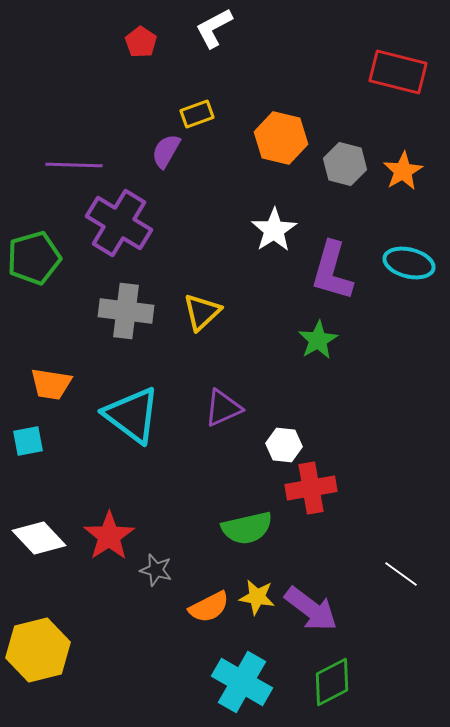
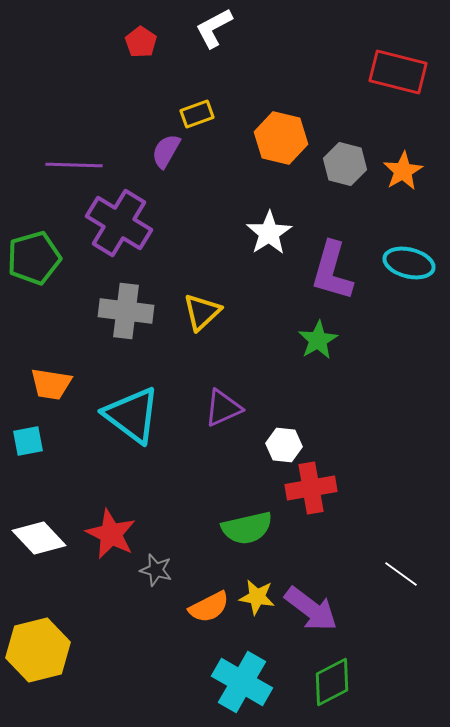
white star: moved 5 px left, 3 px down
red star: moved 2 px right, 2 px up; rotated 12 degrees counterclockwise
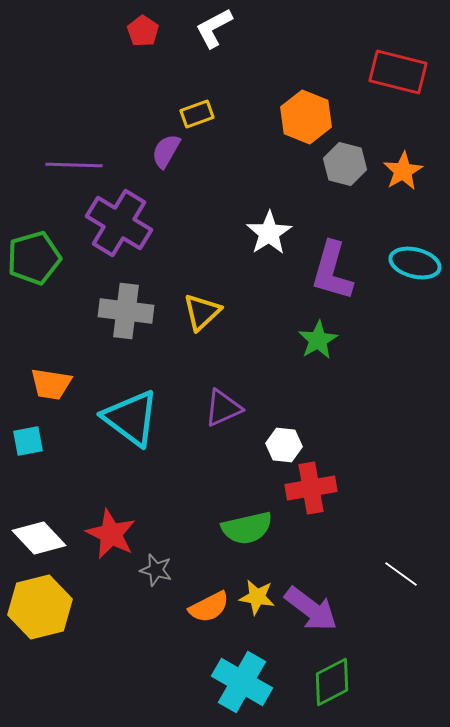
red pentagon: moved 2 px right, 11 px up
orange hexagon: moved 25 px right, 21 px up; rotated 9 degrees clockwise
cyan ellipse: moved 6 px right
cyan triangle: moved 1 px left, 3 px down
yellow hexagon: moved 2 px right, 43 px up
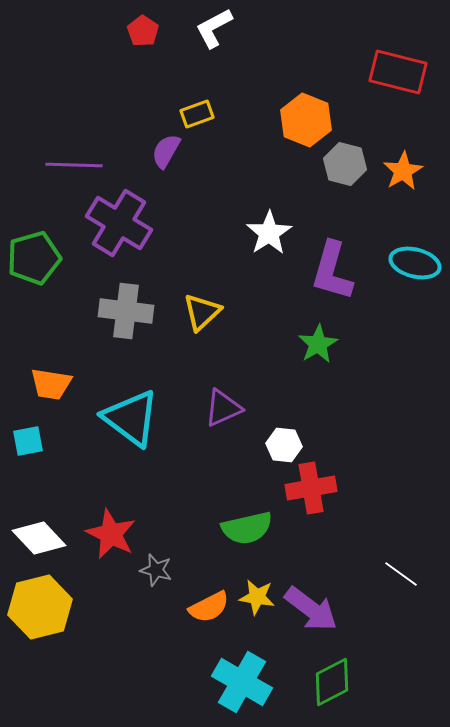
orange hexagon: moved 3 px down
green star: moved 4 px down
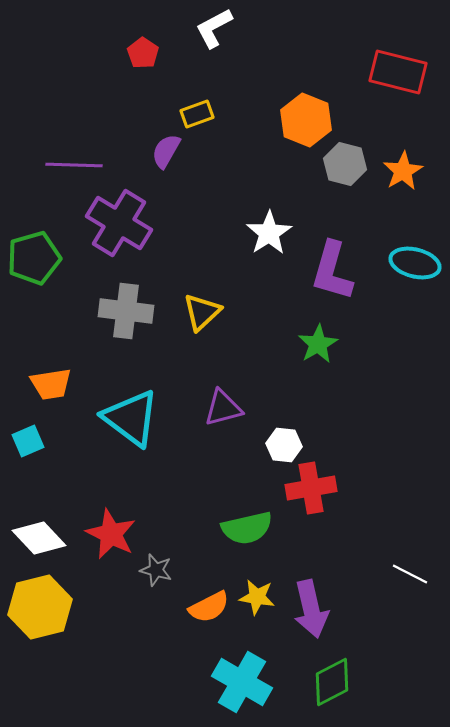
red pentagon: moved 22 px down
orange trapezoid: rotated 18 degrees counterclockwise
purple triangle: rotated 9 degrees clockwise
cyan square: rotated 12 degrees counterclockwise
white line: moved 9 px right; rotated 9 degrees counterclockwise
purple arrow: rotated 40 degrees clockwise
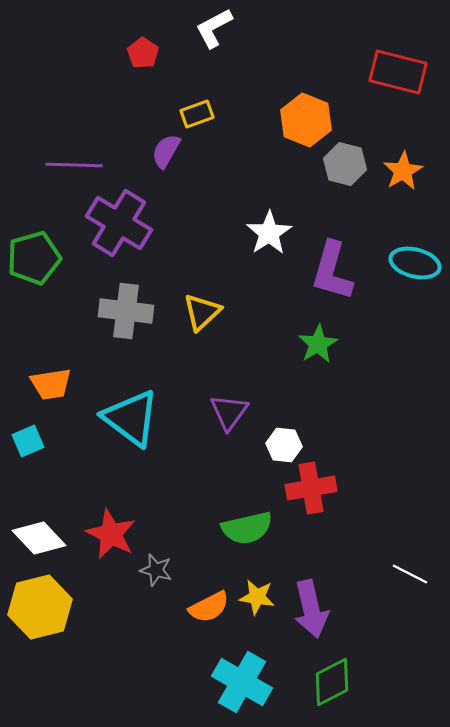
purple triangle: moved 6 px right, 4 px down; rotated 39 degrees counterclockwise
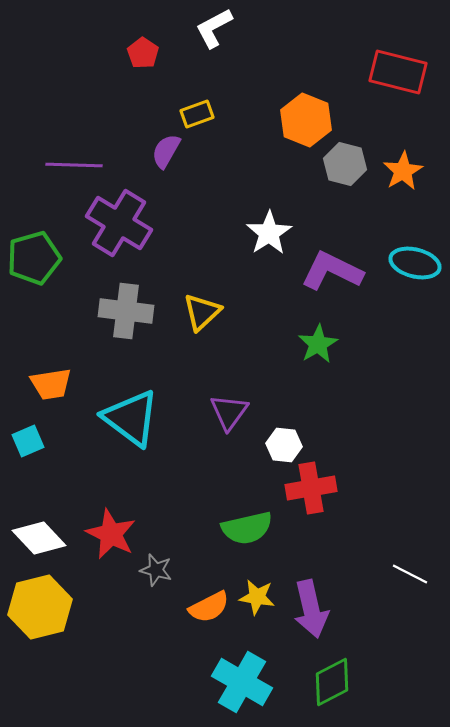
purple L-shape: rotated 100 degrees clockwise
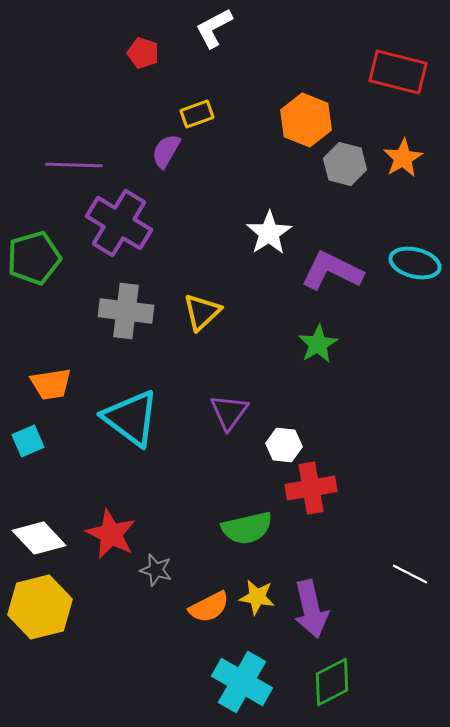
red pentagon: rotated 16 degrees counterclockwise
orange star: moved 13 px up
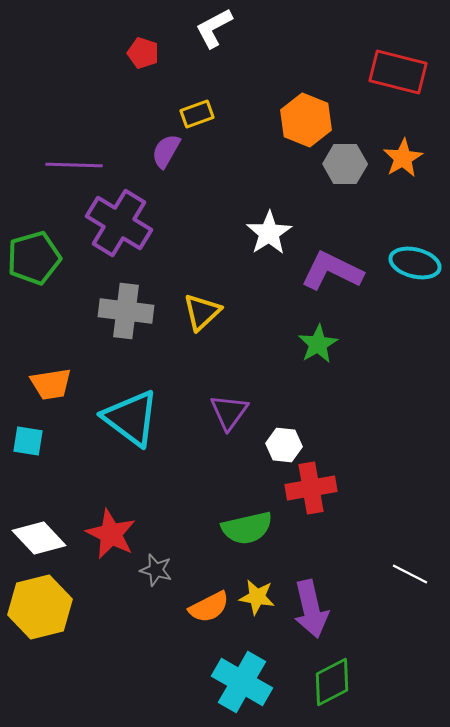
gray hexagon: rotated 15 degrees counterclockwise
cyan square: rotated 32 degrees clockwise
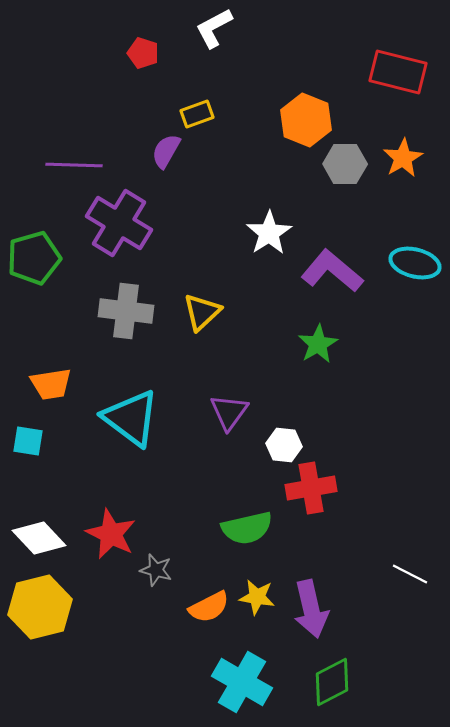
purple L-shape: rotated 14 degrees clockwise
